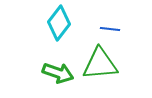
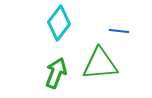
blue line: moved 9 px right, 2 px down
green arrow: moved 2 px left; rotated 88 degrees counterclockwise
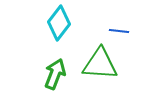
green triangle: rotated 9 degrees clockwise
green arrow: moved 1 px left, 1 px down
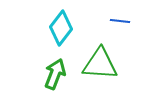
cyan diamond: moved 2 px right, 5 px down
blue line: moved 1 px right, 10 px up
